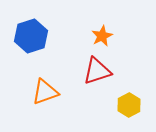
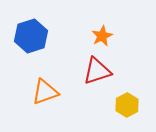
yellow hexagon: moved 2 px left
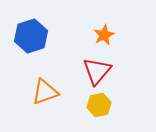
orange star: moved 2 px right, 1 px up
red triangle: rotated 32 degrees counterclockwise
yellow hexagon: moved 28 px left; rotated 15 degrees clockwise
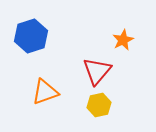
orange star: moved 19 px right, 5 px down
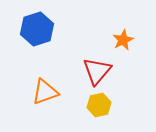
blue hexagon: moved 6 px right, 7 px up
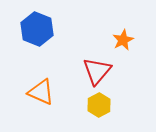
blue hexagon: rotated 20 degrees counterclockwise
orange triangle: moved 4 px left; rotated 44 degrees clockwise
yellow hexagon: rotated 15 degrees counterclockwise
